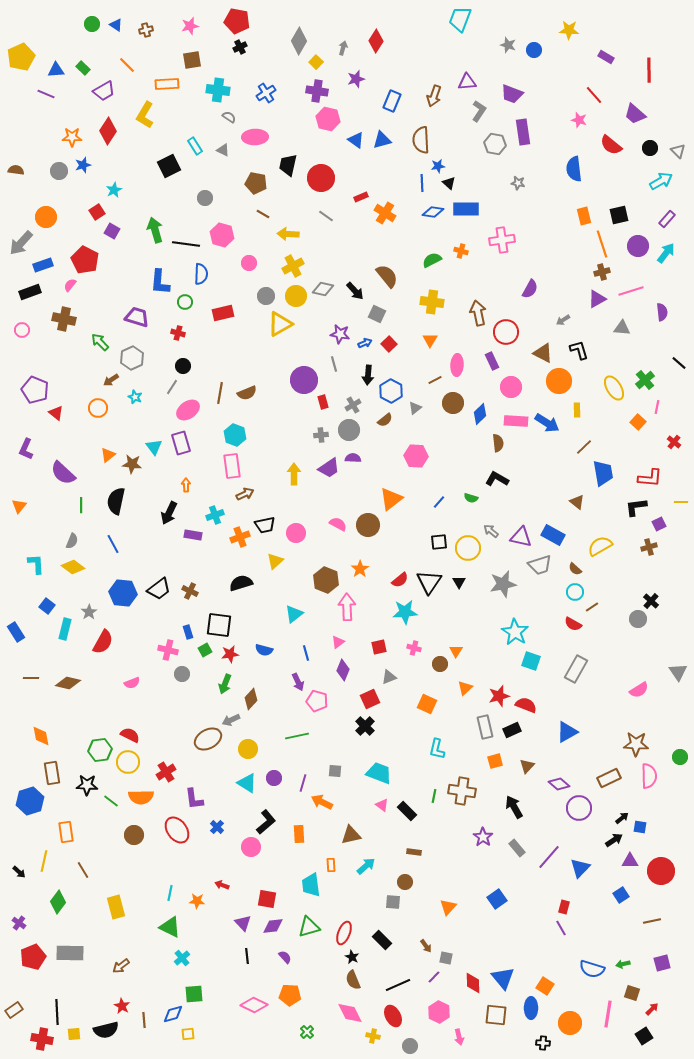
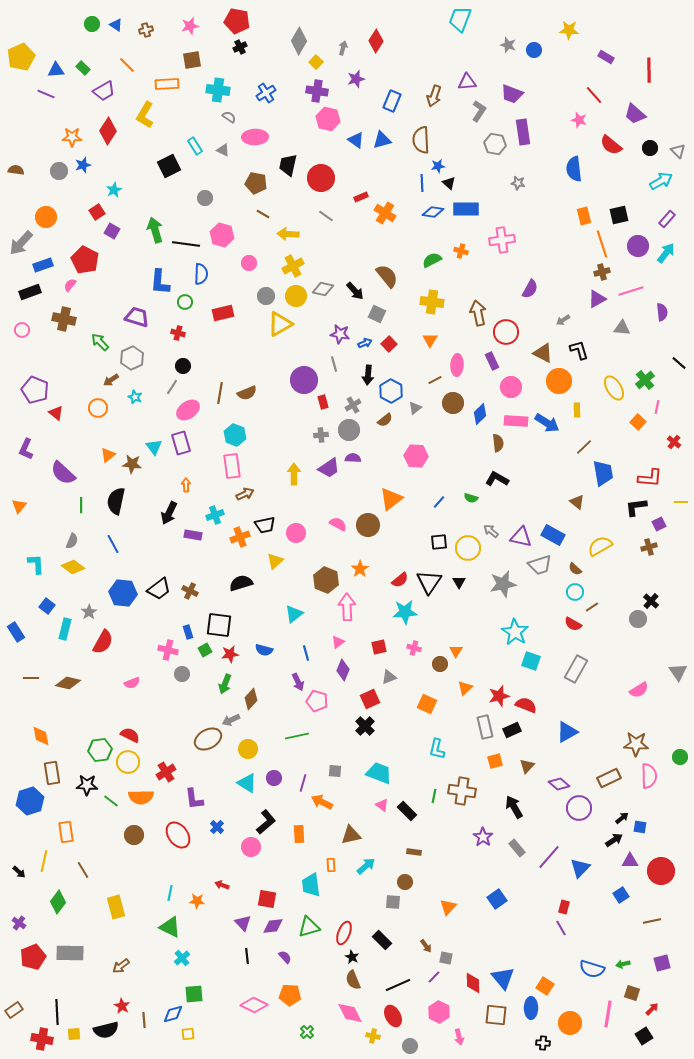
red ellipse at (177, 830): moved 1 px right, 5 px down
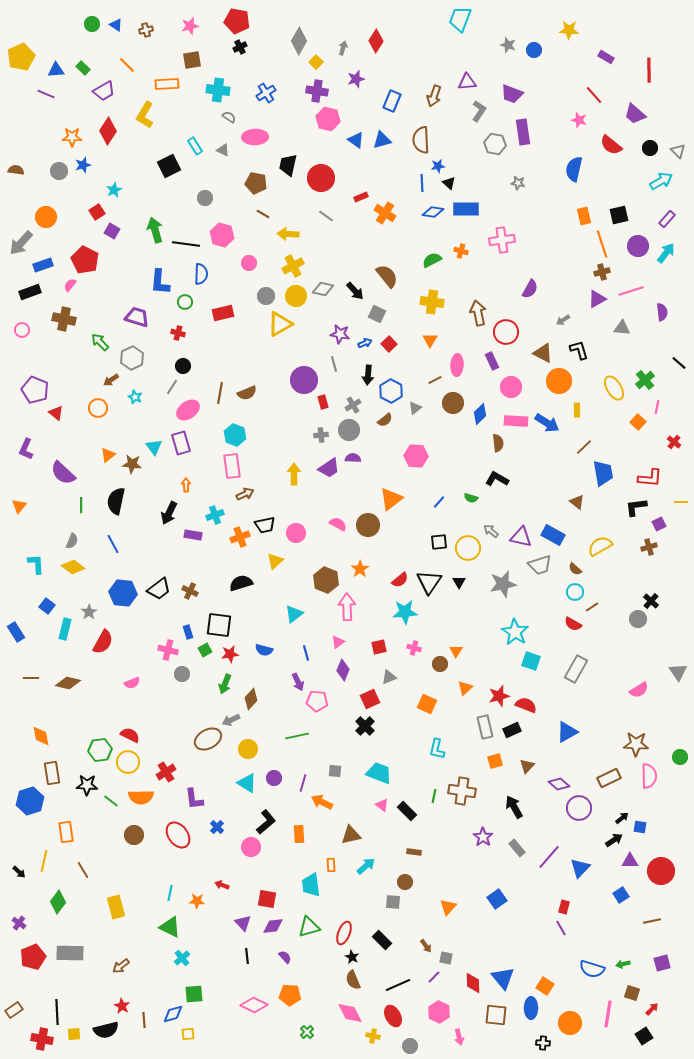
blue semicircle at (574, 169): rotated 20 degrees clockwise
pink pentagon at (317, 701): rotated 10 degrees counterclockwise
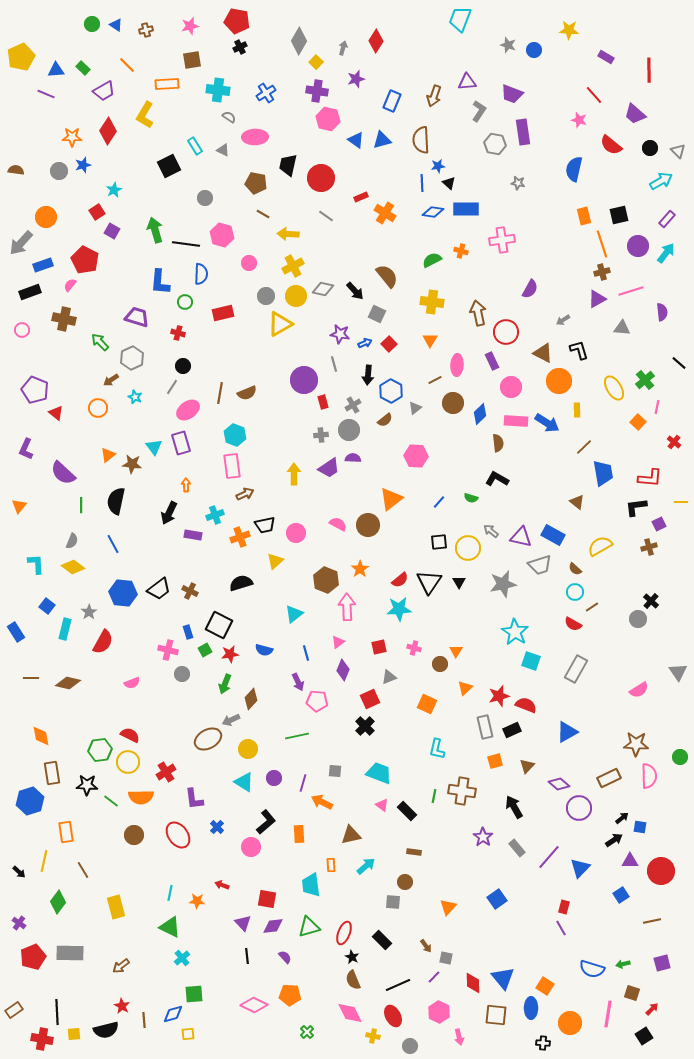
cyan star at (405, 612): moved 6 px left, 3 px up
black square at (219, 625): rotated 20 degrees clockwise
cyan triangle at (247, 783): moved 3 px left, 1 px up
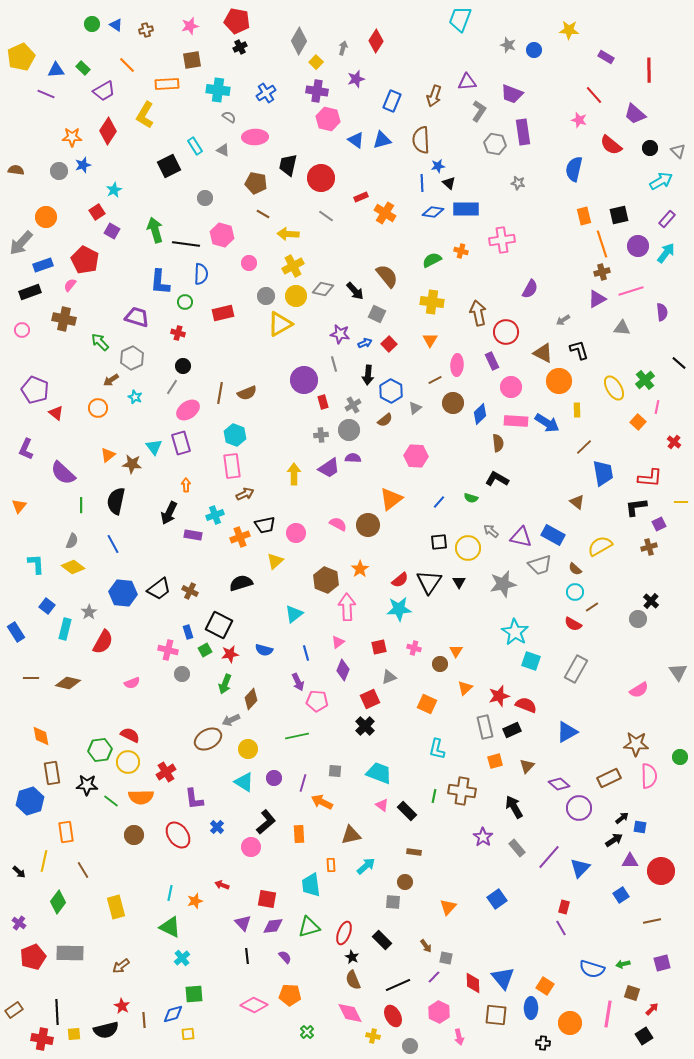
orange star at (197, 901): moved 2 px left; rotated 21 degrees counterclockwise
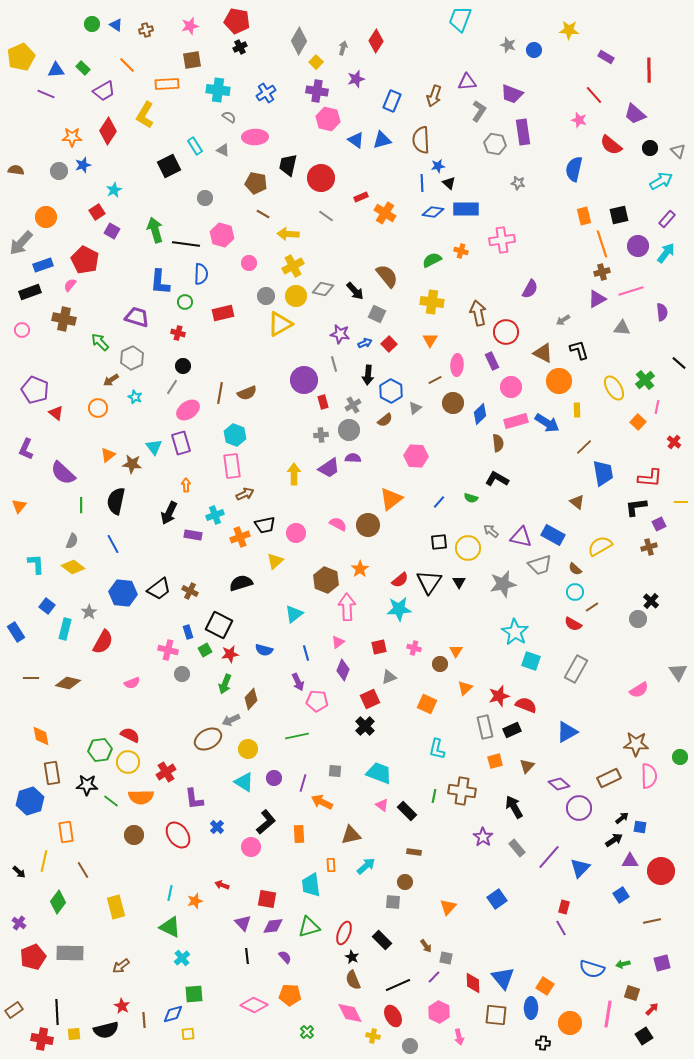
pink rectangle at (516, 421): rotated 20 degrees counterclockwise
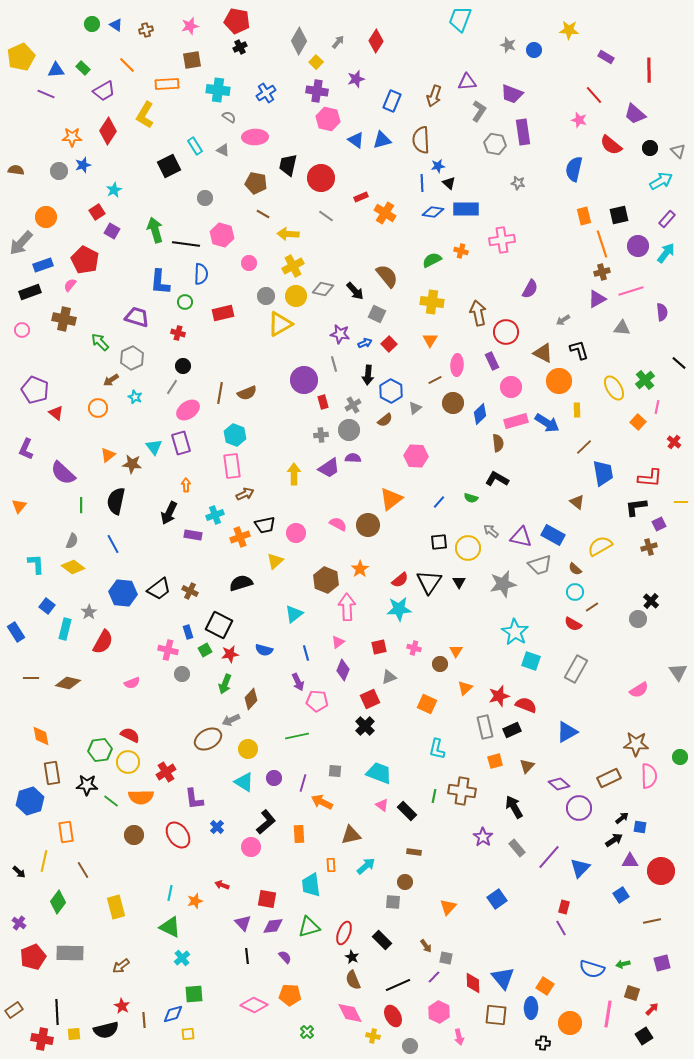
gray arrow at (343, 48): moved 5 px left, 6 px up; rotated 24 degrees clockwise
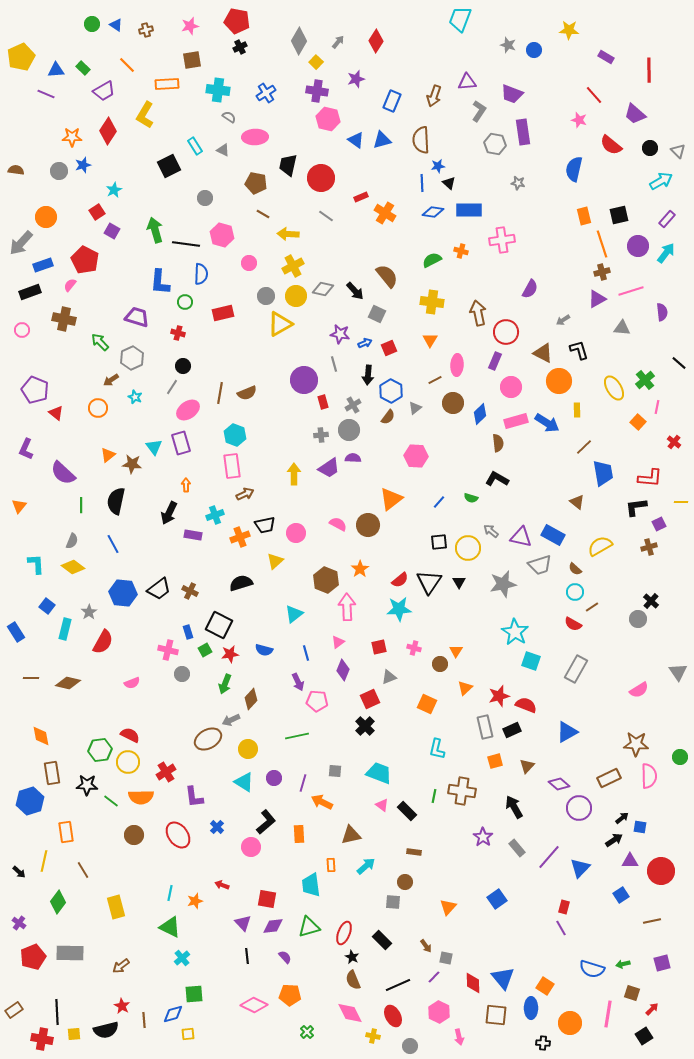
blue rectangle at (466, 209): moved 3 px right, 1 px down
red square at (389, 344): moved 4 px down; rotated 21 degrees clockwise
purple rectangle at (492, 361): moved 3 px right; rotated 48 degrees clockwise
brown semicircle at (385, 420): moved 3 px right, 3 px up; rotated 14 degrees counterclockwise
purple L-shape at (194, 799): moved 2 px up
